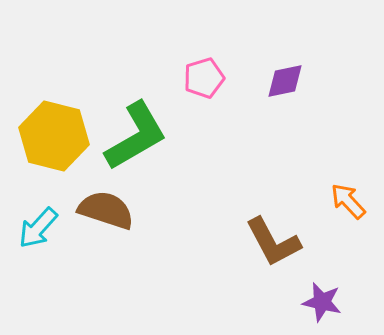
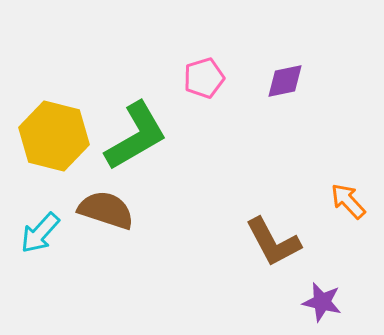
cyan arrow: moved 2 px right, 5 px down
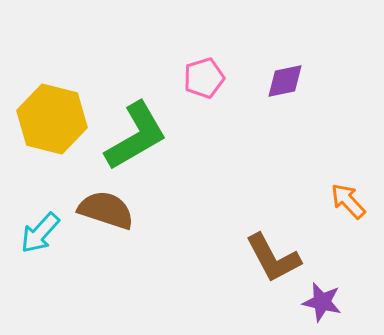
yellow hexagon: moved 2 px left, 17 px up
brown L-shape: moved 16 px down
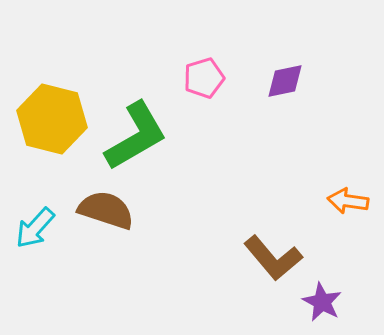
orange arrow: rotated 39 degrees counterclockwise
cyan arrow: moved 5 px left, 5 px up
brown L-shape: rotated 12 degrees counterclockwise
purple star: rotated 15 degrees clockwise
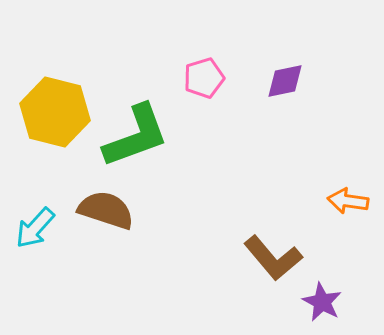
yellow hexagon: moved 3 px right, 7 px up
green L-shape: rotated 10 degrees clockwise
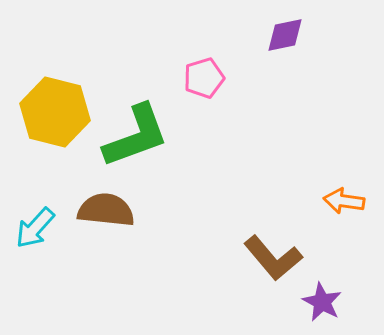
purple diamond: moved 46 px up
orange arrow: moved 4 px left
brown semicircle: rotated 12 degrees counterclockwise
